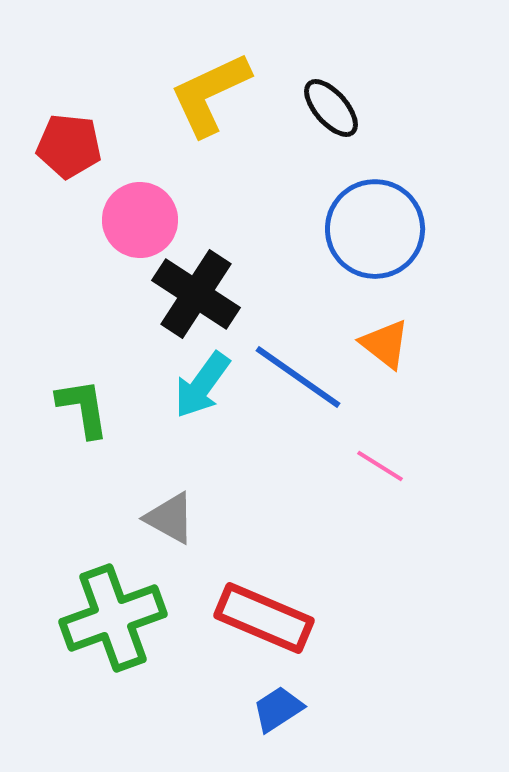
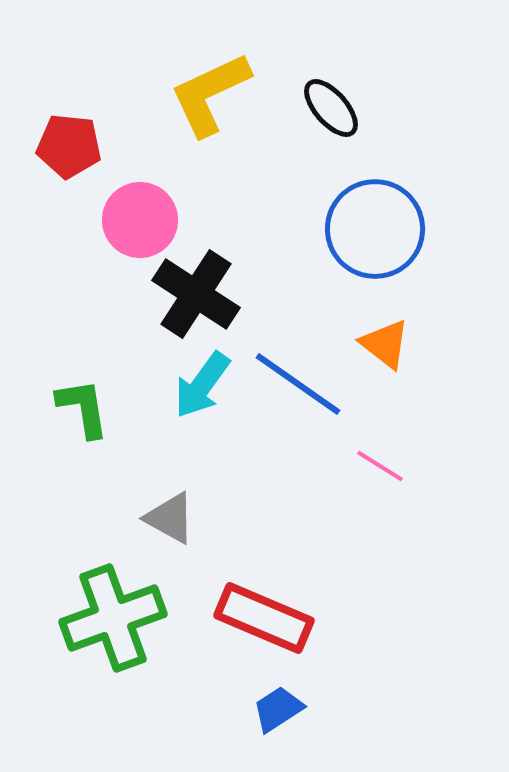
blue line: moved 7 px down
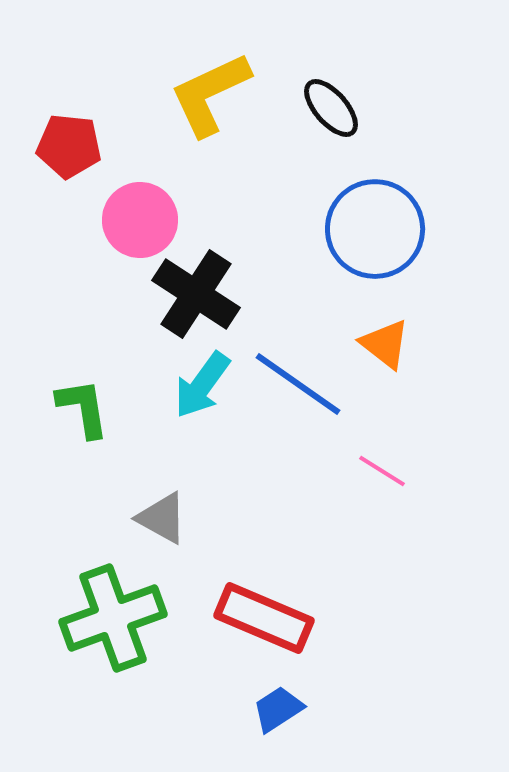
pink line: moved 2 px right, 5 px down
gray triangle: moved 8 px left
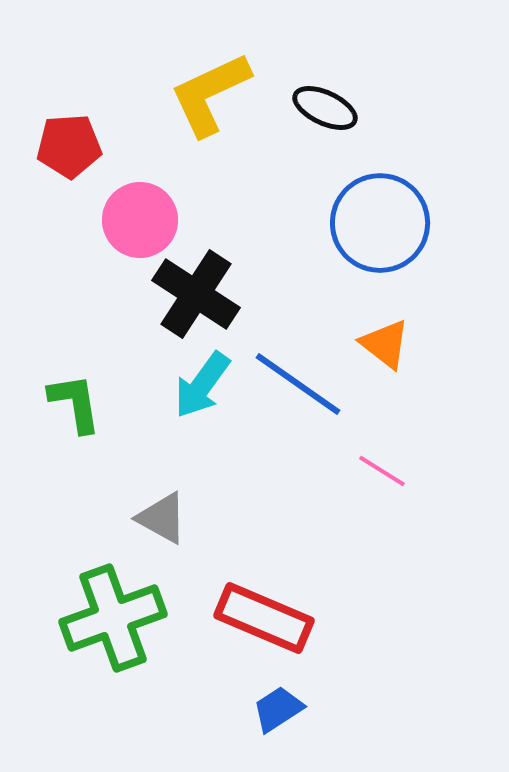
black ellipse: moved 6 px left; rotated 24 degrees counterclockwise
red pentagon: rotated 10 degrees counterclockwise
blue circle: moved 5 px right, 6 px up
green L-shape: moved 8 px left, 5 px up
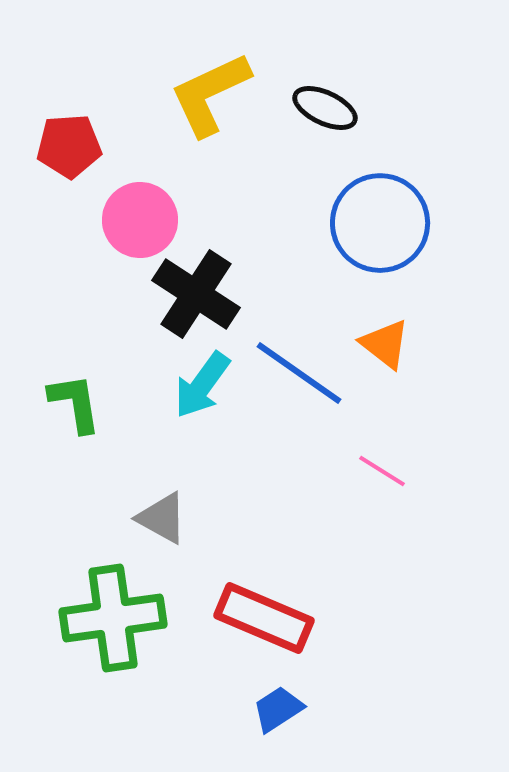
blue line: moved 1 px right, 11 px up
green cross: rotated 12 degrees clockwise
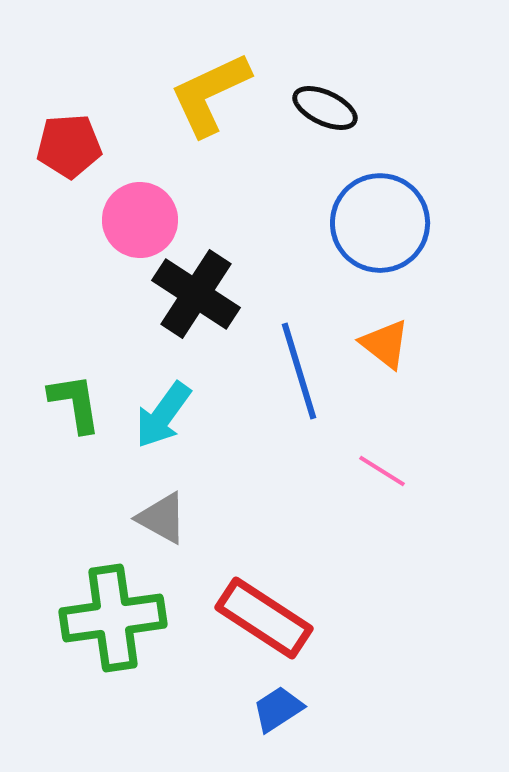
blue line: moved 2 px up; rotated 38 degrees clockwise
cyan arrow: moved 39 px left, 30 px down
red rectangle: rotated 10 degrees clockwise
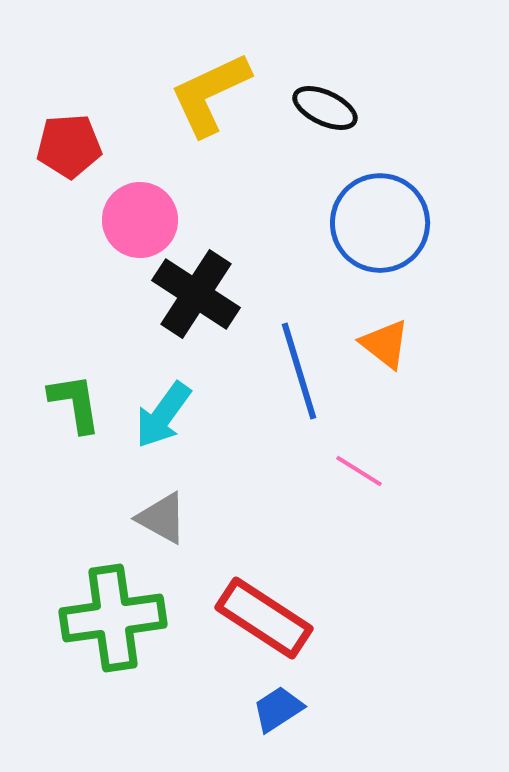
pink line: moved 23 px left
